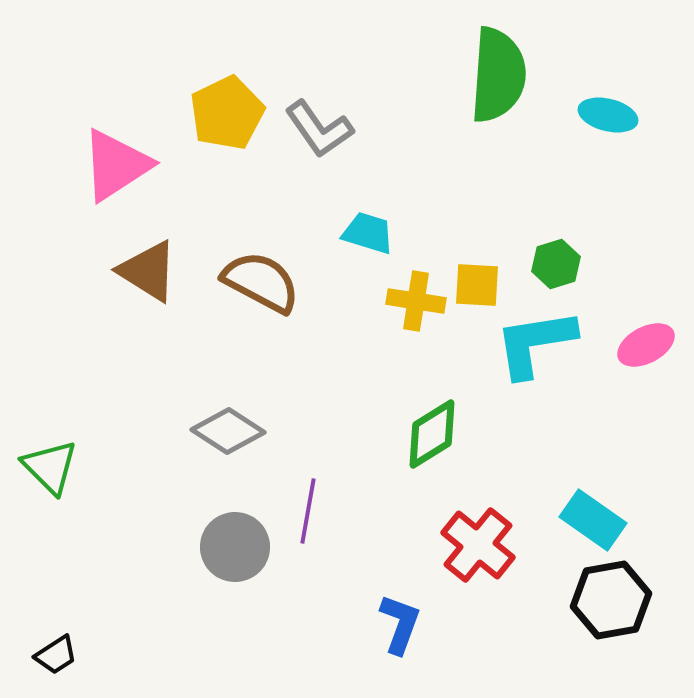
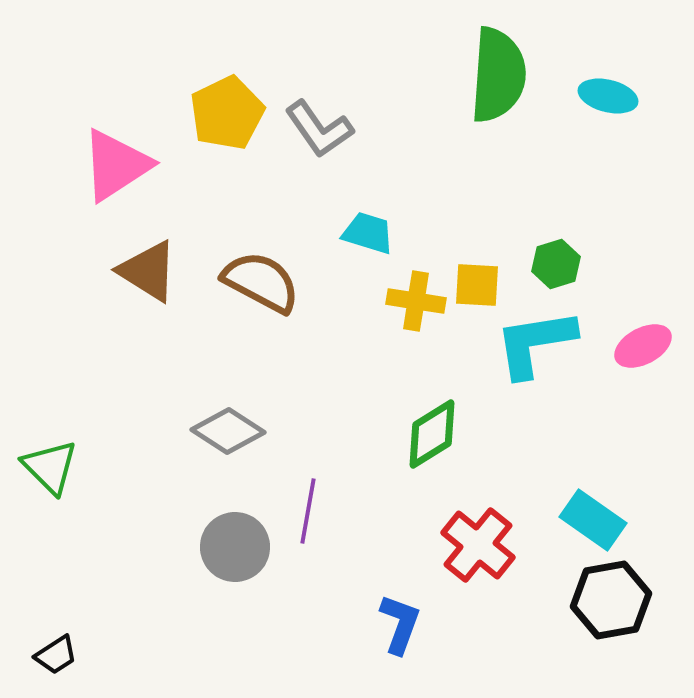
cyan ellipse: moved 19 px up
pink ellipse: moved 3 px left, 1 px down
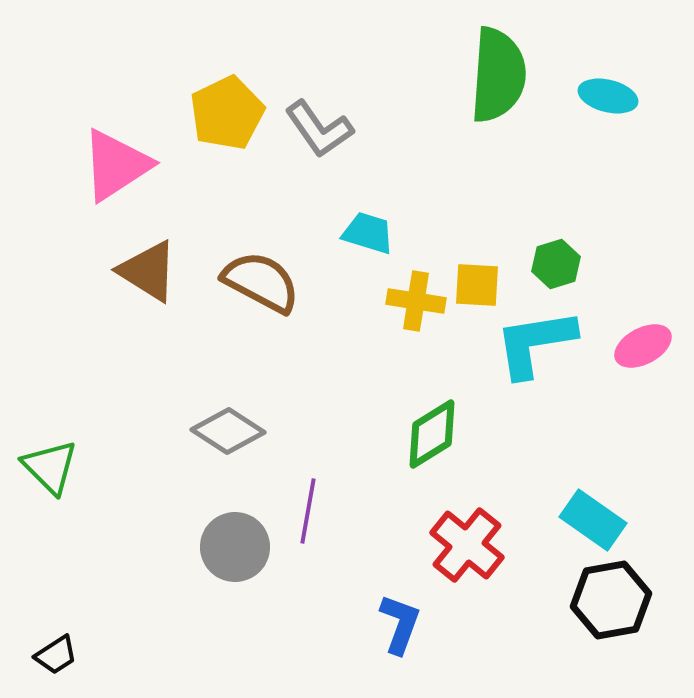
red cross: moved 11 px left
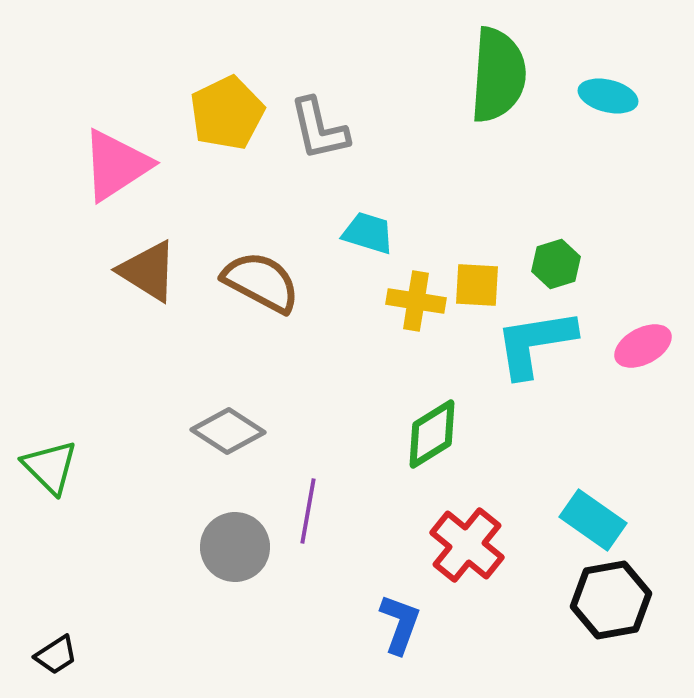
gray L-shape: rotated 22 degrees clockwise
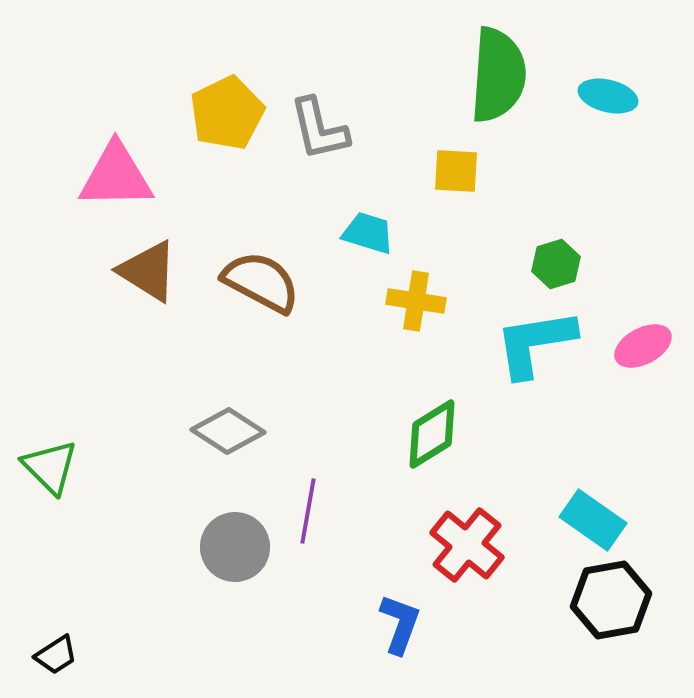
pink triangle: moved 11 px down; rotated 32 degrees clockwise
yellow square: moved 21 px left, 114 px up
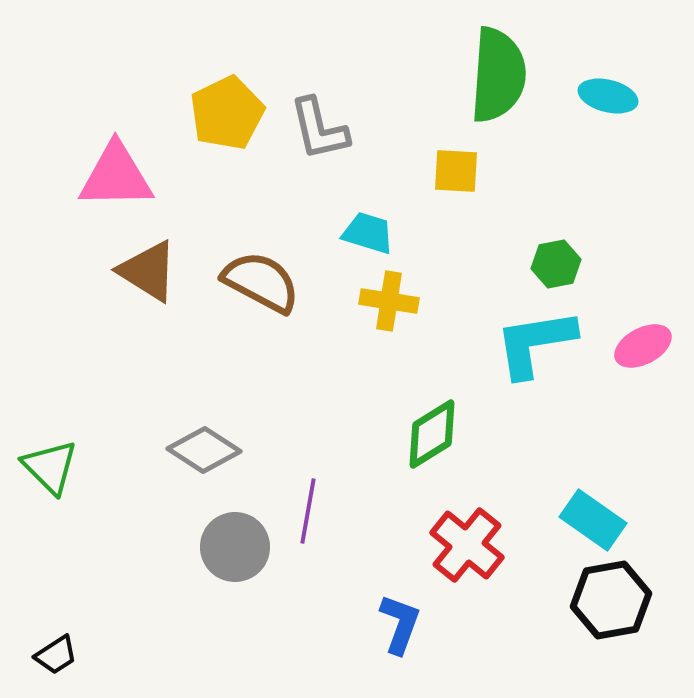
green hexagon: rotated 6 degrees clockwise
yellow cross: moved 27 px left
gray diamond: moved 24 px left, 19 px down
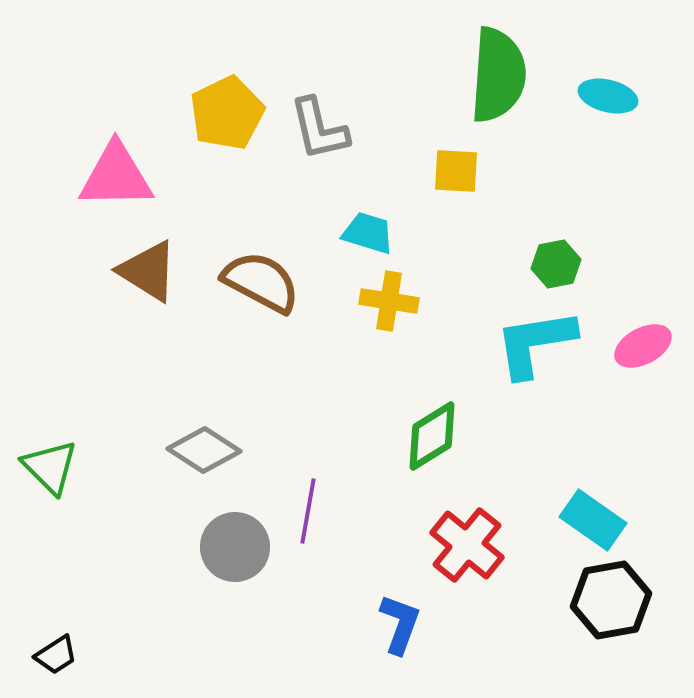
green diamond: moved 2 px down
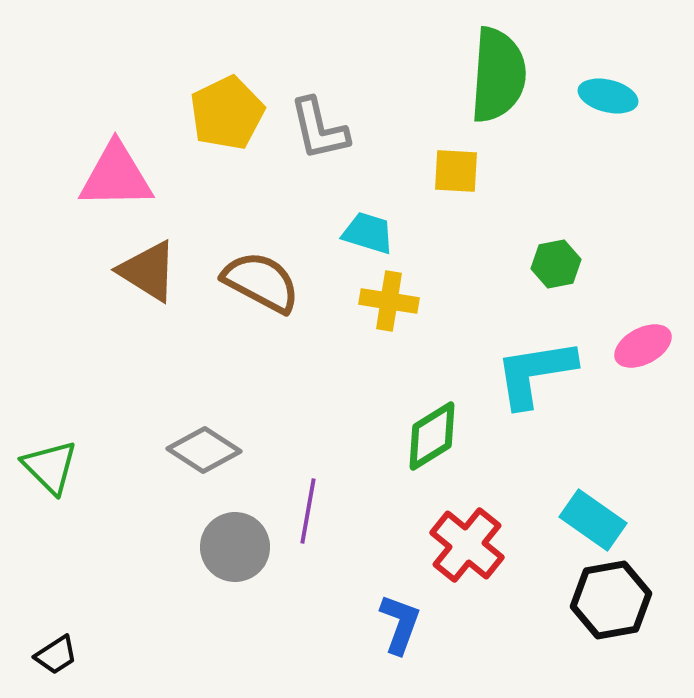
cyan L-shape: moved 30 px down
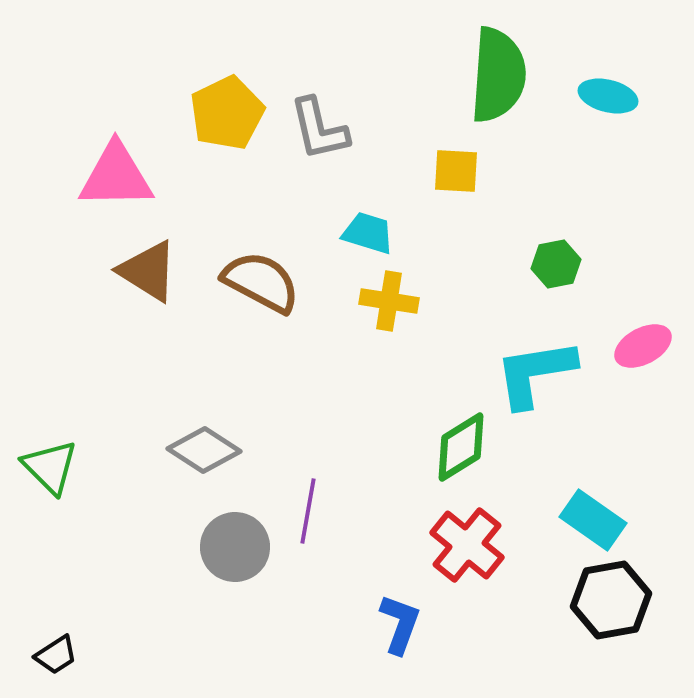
green diamond: moved 29 px right, 11 px down
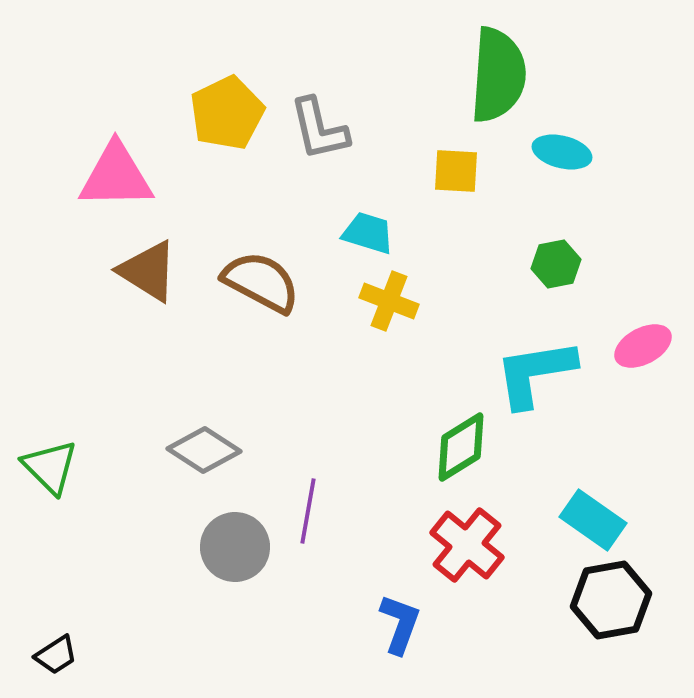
cyan ellipse: moved 46 px left, 56 px down
yellow cross: rotated 12 degrees clockwise
